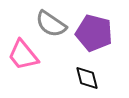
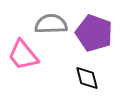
gray semicircle: rotated 144 degrees clockwise
purple pentagon: rotated 6 degrees clockwise
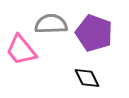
pink trapezoid: moved 2 px left, 5 px up
black diamond: rotated 12 degrees counterclockwise
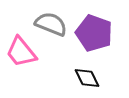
gray semicircle: rotated 24 degrees clockwise
pink trapezoid: moved 2 px down
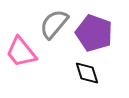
gray semicircle: moved 3 px right; rotated 72 degrees counterclockwise
black diamond: moved 5 px up; rotated 8 degrees clockwise
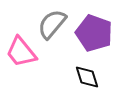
gray semicircle: moved 2 px left
black diamond: moved 4 px down
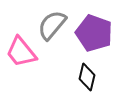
gray semicircle: moved 1 px down
black diamond: rotated 32 degrees clockwise
